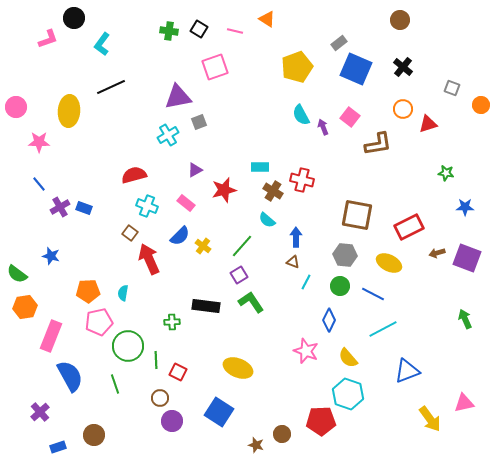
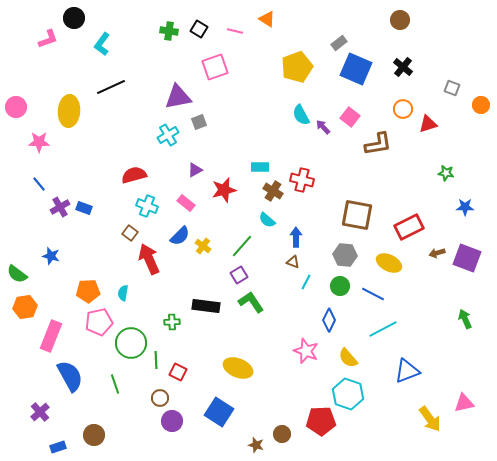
purple arrow at (323, 127): rotated 21 degrees counterclockwise
green circle at (128, 346): moved 3 px right, 3 px up
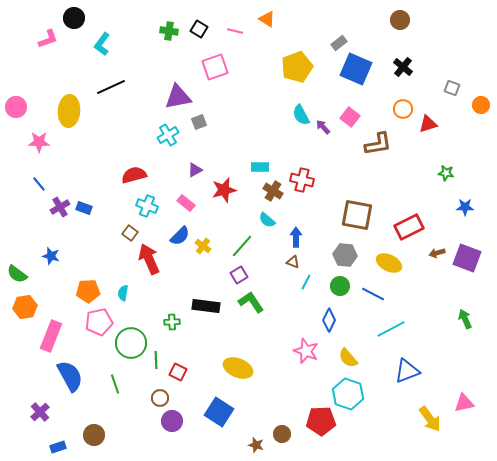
cyan line at (383, 329): moved 8 px right
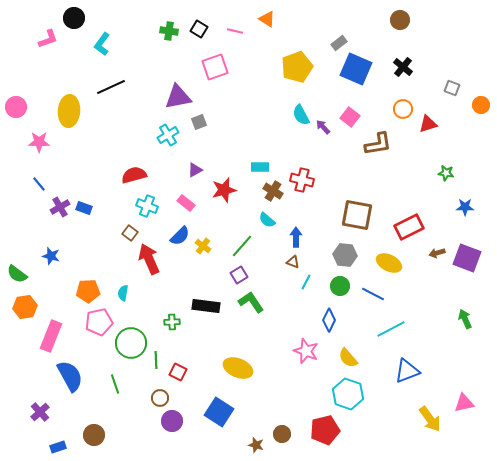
red pentagon at (321, 421): moved 4 px right, 9 px down; rotated 12 degrees counterclockwise
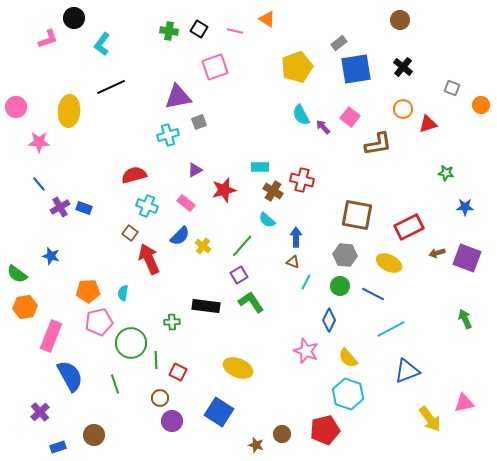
blue square at (356, 69): rotated 32 degrees counterclockwise
cyan cross at (168, 135): rotated 15 degrees clockwise
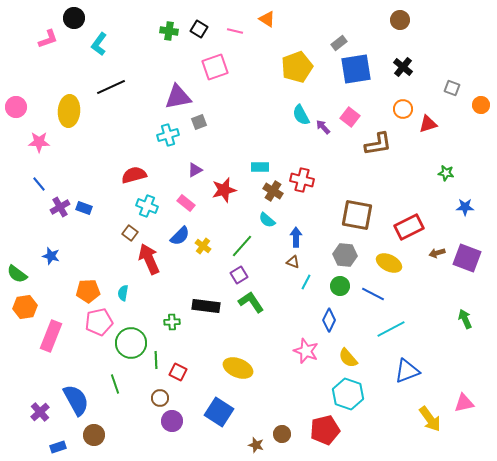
cyan L-shape at (102, 44): moved 3 px left
blue semicircle at (70, 376): moved 6 px right, 24 px down
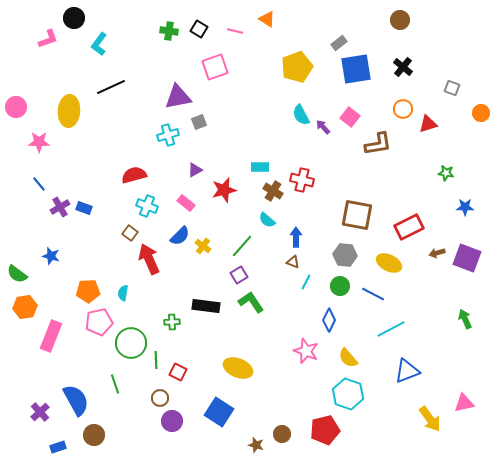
orange circle at (481, 105): moved 8 px down
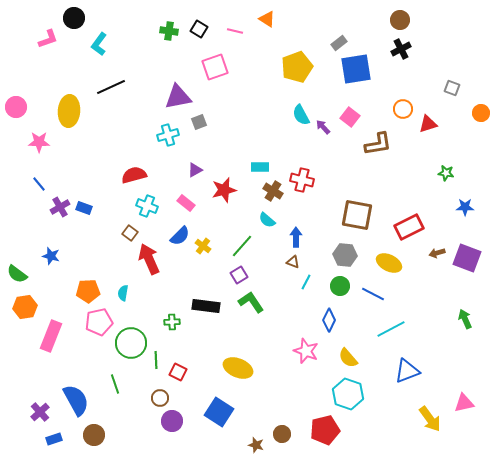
black cross at (403, 67): moved 2 px left, 18 px up; rotated 24 degrees clockwise
blue rectangle at (58, 447): moved 4 px left, 8 px up
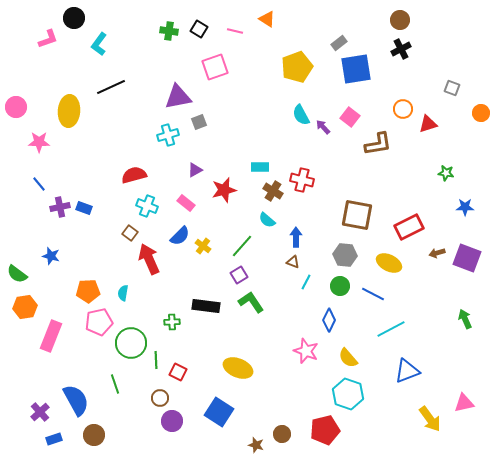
purple cross at (60, 207): rotated 18 degrees clockwise
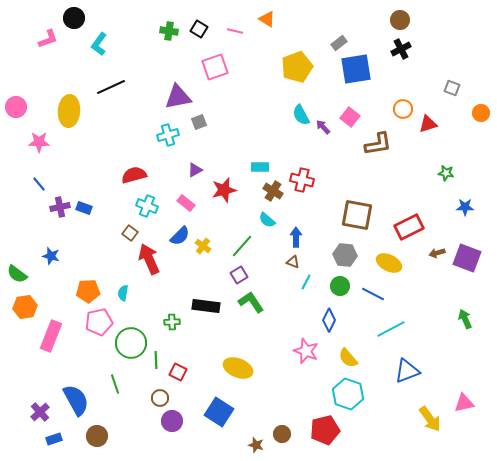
brown circle at (94, 435): moved 3 px right, 1 px down
